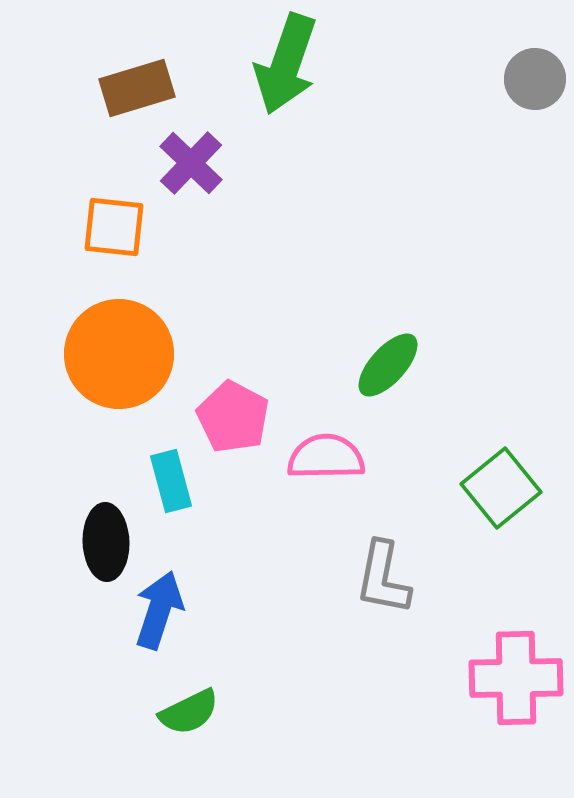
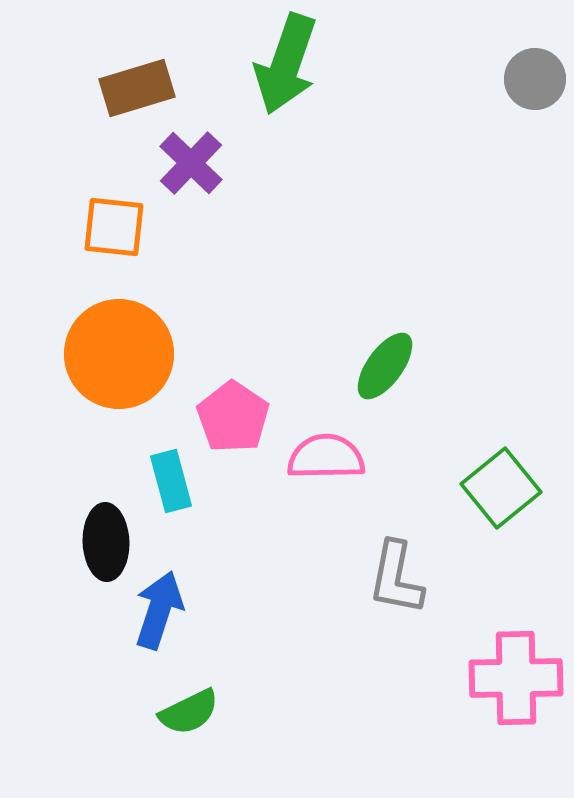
green ellipse: moved 3 px left, 1 px down; rotated 6 degrees counterclockwise
pink pentagon: rotated 6 degrees clockwise
gray L-shape: moved 13 px right
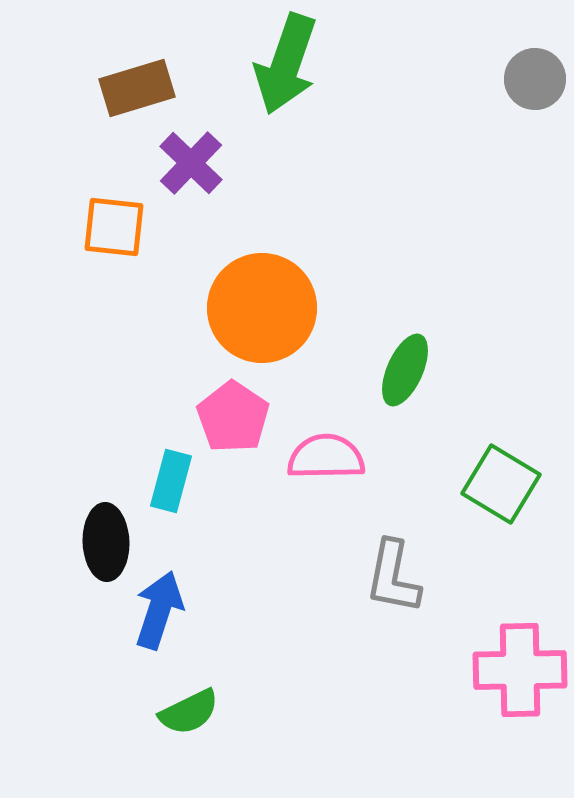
orange circle: moved 143 px right, 46 px up
green ellipse: moved 20 px right, 4 px down; rotated 12 degrees counterclockwise
cyan rectangle: rotated 30 degrees clockwise
green square: moved 4 px up; rotated 20 degrees counterclockwise
gray L-shape: moved 3 px left, 1 px up
pink cross: moved 4 px right, 8 px up
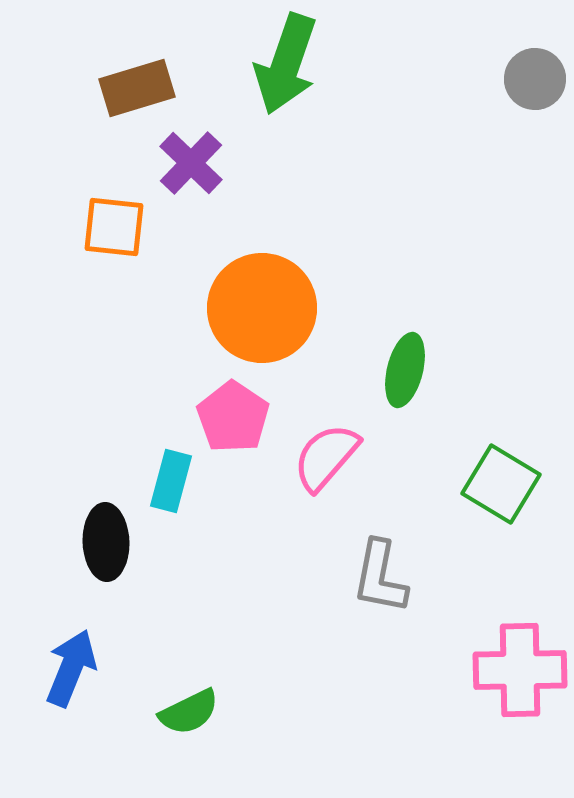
green ellipse: rotated 10 degrees counterclockwise
pink semicircle: rotated 48 degrees counterclockwise
gray L-shape: moved 13 px left
blue arrow: moved 88 px left, 58 px down; rotated 4 degrees clockwise
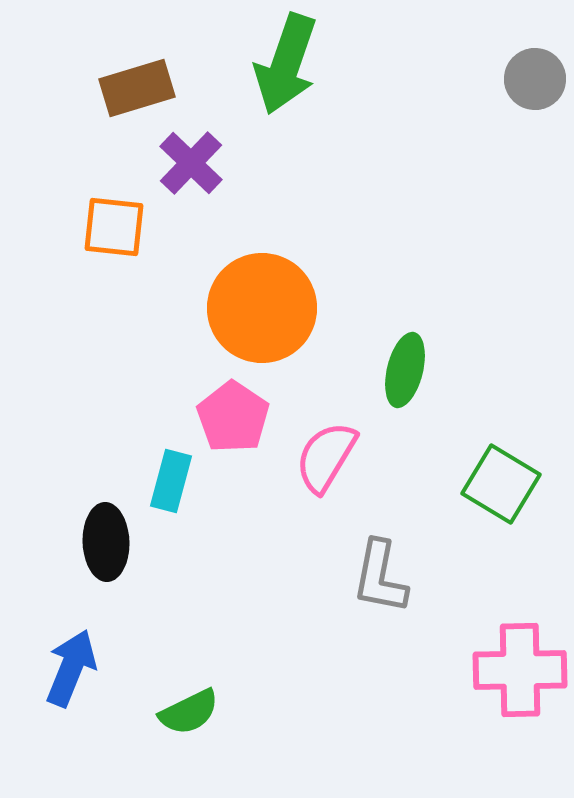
pink semicircle: rotated 10 degrees counterclockwise
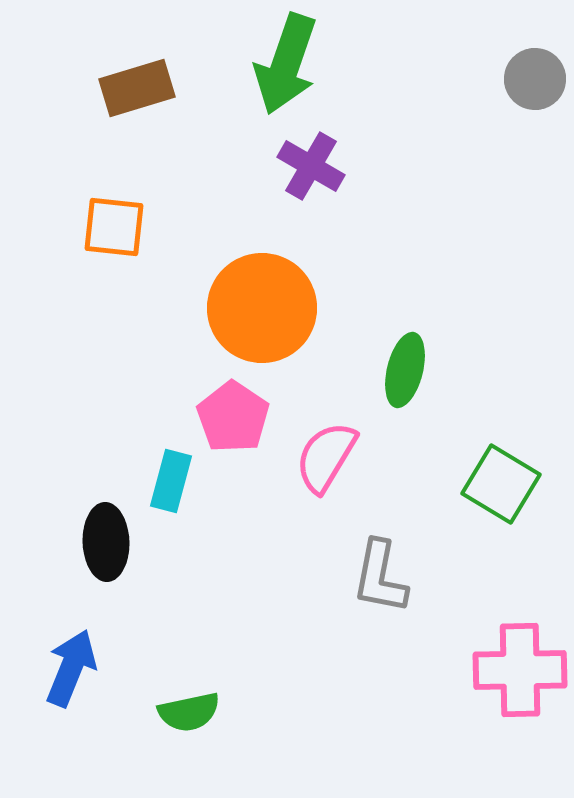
purple cross: moved 120 px right, 3 px down; rotated 14 degrees counterclockwise
green semicircle: rotated 14 degrees clockwise
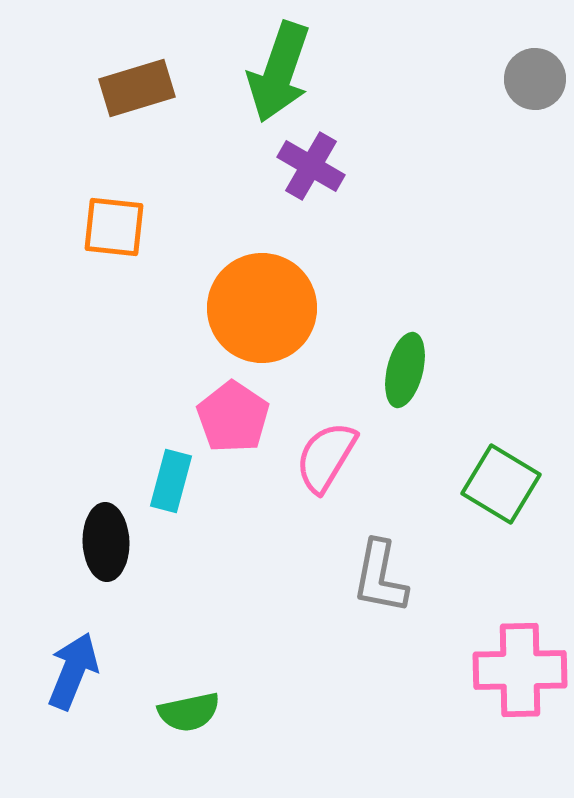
green arrow: moved 7 px left, 8 px down
blue arrow: moved 2 px right, 3 px down
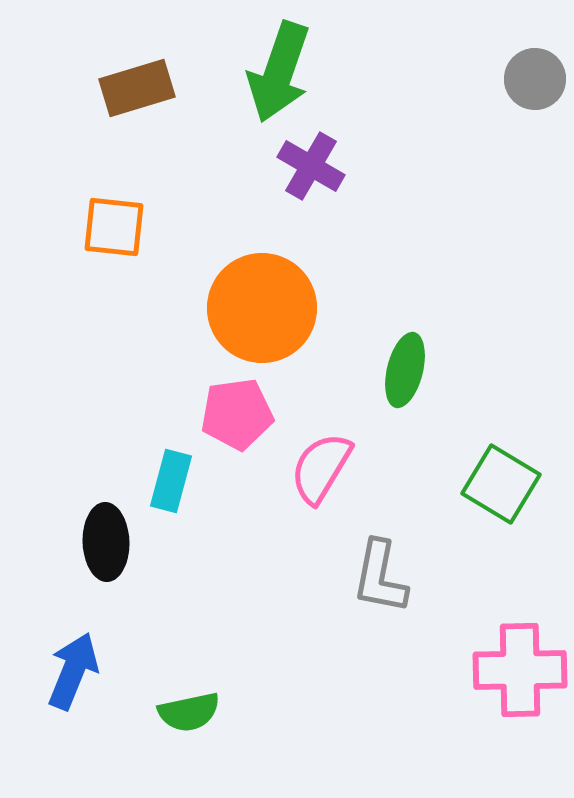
pink pentagon: moved 4 px right, 3 px up; rotated 30 degrees clockwise
pink semicircle: moved 5 px left, 11 px down
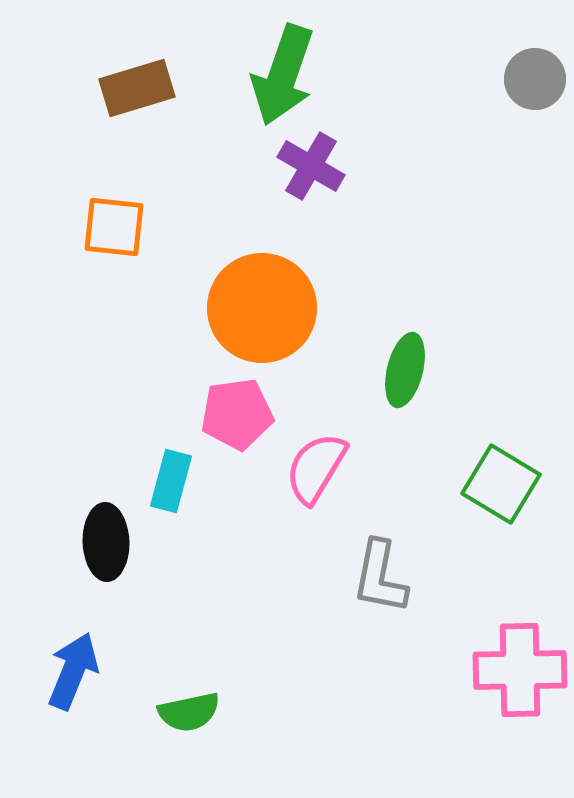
green arrow: moved 4 px right, 3 px down
pink semicircle: moved 5 px left
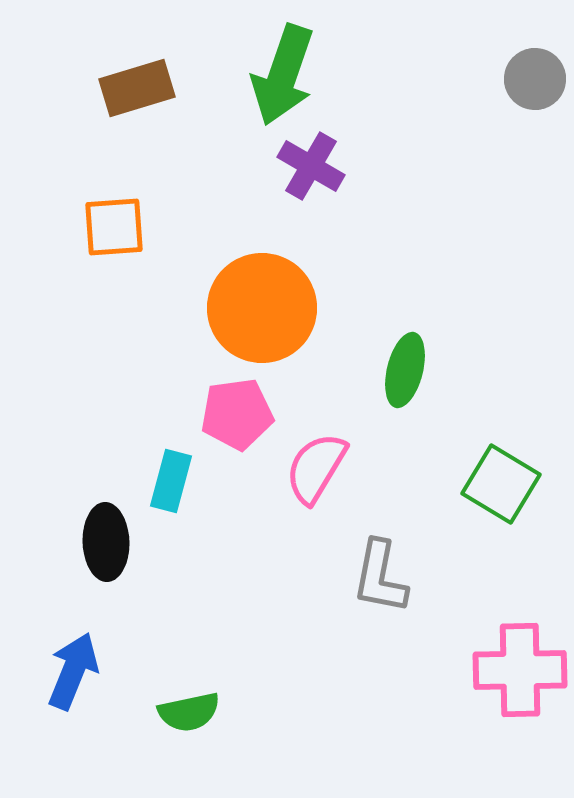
orange square: rotated 10 degrees counterclockwise
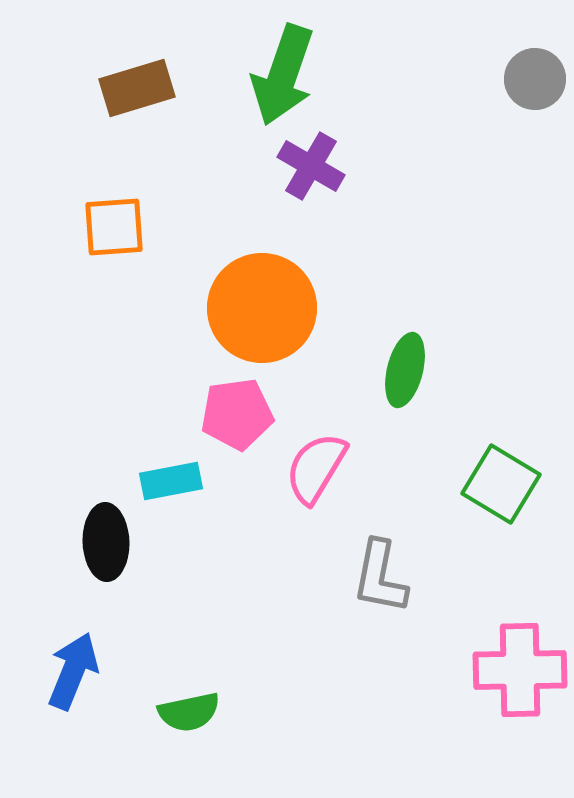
cyan rectangle: rotated 64 degrees clockwise
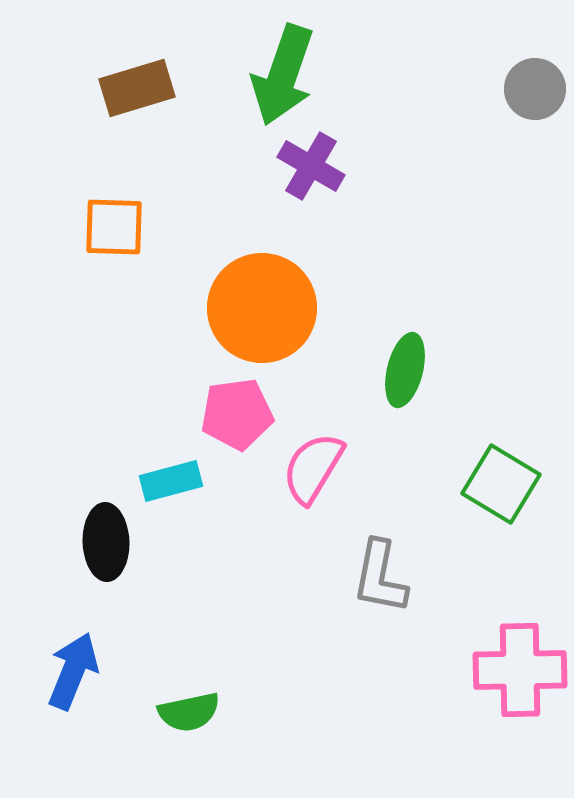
gray circle: moved 10 px down
orange square: rotated 6 degrees clockwise
pink semicircle: moved 3 px left
cyan rectangle: rotated 4 degrees counterclockwise
